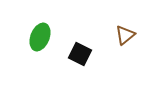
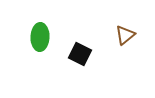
green ellipse: rotated 20 degrees counterclockwise
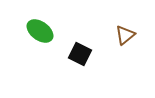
green ellipse: moved 6 px up; rotated 56 degrees counterclockwise
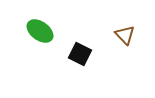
brown triangle: rotated 35 degrees counterclockwise
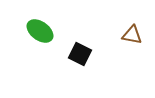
brown triangle: moved 7 px right; rotated 35 degrees counterclockwise
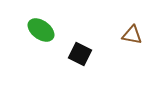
green ellipse: moved 1 px right, 1 px up
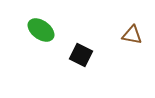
black square: moved 1 px right, 1 px down
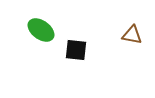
black square: moved 5 px left, 5 px up; rotated 20 degrees counterclockwise
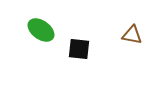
black square: moved 3 px right, 1 px up
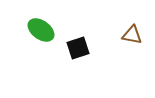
black square: moved 1 px left, 1 px up; rotated 25 degrees counterclockwise
